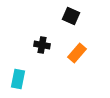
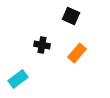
cyan rectangle: rotated 42 degrees clockwise
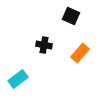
black cross: moved 2 px right
orange rectangle: moved 3 px right
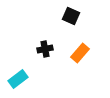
black cross: moved 1 px right, 4 px down; rotated 21 degrees counterclockwise
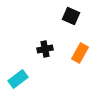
orange rectangle: rotated 12 degrees counterclockwise
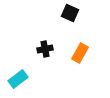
black square: moved 1 px left, 3 px up
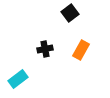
black square: rotated 30 degrees clockwise
orange rectangle: moved 1 px right, 3 px up
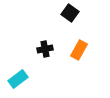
black square: rotated 18 degrees counterclockwise
orange rectangle: moved 2 px left
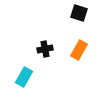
black square: moved 9 px right; rotated 18 degrees counterclockwise
cyan rectangle: moved 6 px right, 2 px up; rotated 24 degrees counterclockwise
